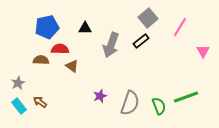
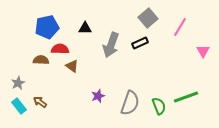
black rectangle: moved 1 px left, 2 px down; rotated 14 degrees clockwise
purple star: moved 2 px left
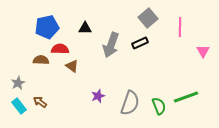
pink line: rotated 30 degrees counterclockwise
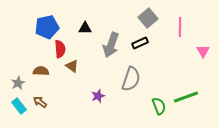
red semicircle: rotated 84 degrees clockwise
brown semicircle: moved 11 px down
gray semicircle: moved 1 px right, 24 px up
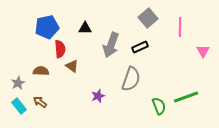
black rectangle: moved 4 px down
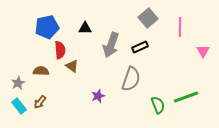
red semicircle: moved 1 px down
brown arrow: rotated 88 degrees counterclockwise
green semicircle: moved 1 px left, 1 px up
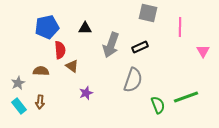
gray square: moved 5 px up; rotated 36 degrees counterclockwise
gray semicircle: moved 2 px right, 1 px down
purple star: moved 12 px left, 3 px up
brown arrow: rotated 32 degrees counterclockwise
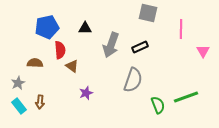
pink line: moved 1 px right, 2 px down
brown semicircle: moved 6 px left, 8 px up
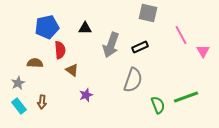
pink line: moved 6 px down; rotated 30 degrees counterclockwise
brown triangle: moved 4 px down
purple star: moved 2 px down
brown arrow: moved 2 px right
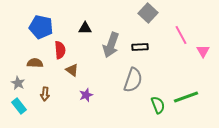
gray square: rotated 30 degrees clockwise
blue pentagon: moved 6 px left; rotated 25 degrees clockwise
black rectangle: rotated 21 degrees clockwise
gray star: rotated 16 degrees counterclockwise
brown arrow: moved 3 px right, 8 px up
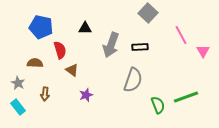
red semicircle: rotated 12 degrees counterclockwise
cyan rectangle: moved 1 px left, 1 px down
